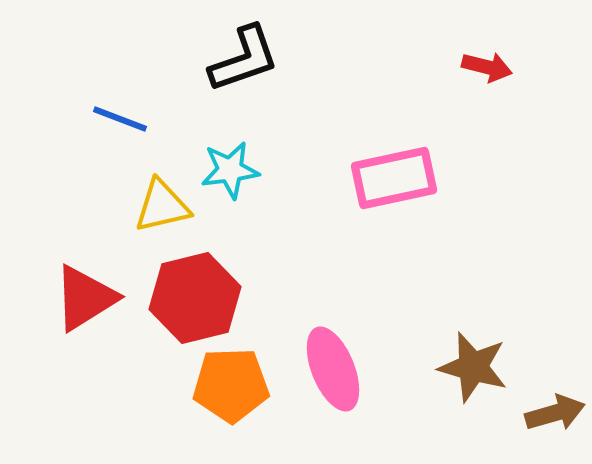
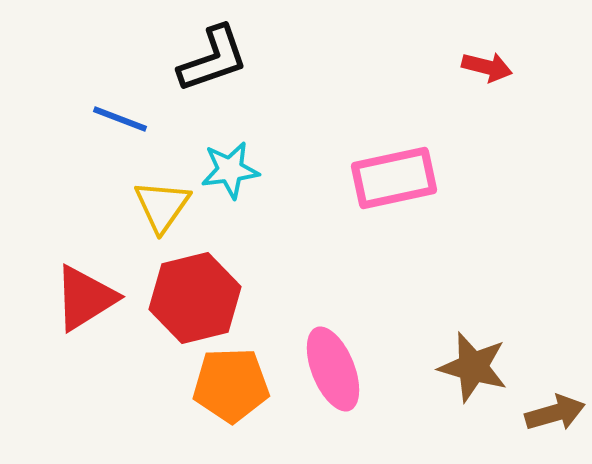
black L-shape: moved 31 px left
yellow triangle: rotated 42 degrees counterclockwise
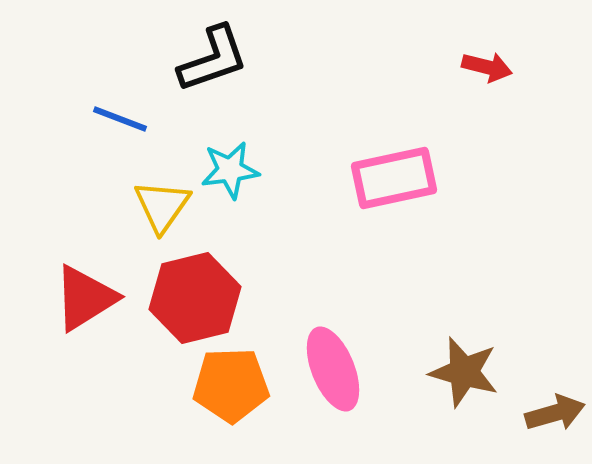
brown star: moved 9 px left, 5 px down
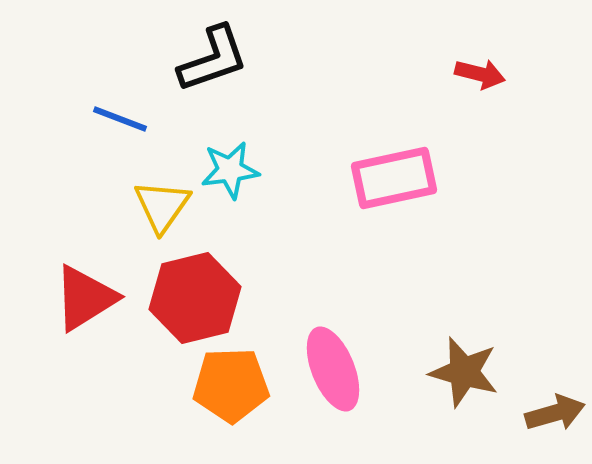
red arrow: moved 7 px left, 7 px down
